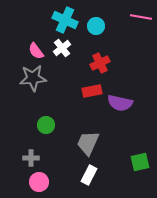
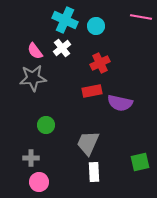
pink semicircle: moved 1 px left
white rectangle: moved 5 px right, 3 px up; rotated 30 degrees counterclockwise
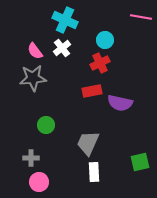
cyan circle: moved 9 px right, 14 px down
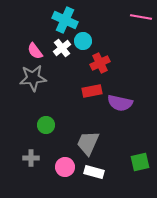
cyan circle: moved 22 px left, 1 px down
white rectangle: rotated 72 degrees counterclockwise
pink circle: moved 26 px right, 15 px up
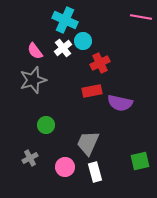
white cross: moved 1 px right
gray star: moved 2 px down; rotated 12 degrees counterclockwise
gray cross: moved 1 px left; rotated 28 degrees counterclockwise
green square: moved 1 px up
white rectangle: moved 1 px right; rotated 60 degrees clockwise
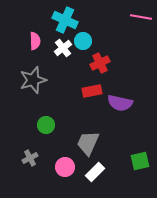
pink semicircle: moved 10 px up; rotated 144 degrees counterclockwise
white rectangle: rotated 60 degrees clockwise
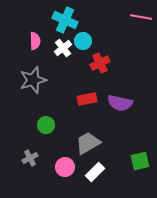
red rectangle: moved 5 px left, 8 px down
gray trapezoid: rotated 36 degrees clockwise
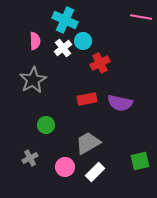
gray star: rotated 12 degrees counterclockwise
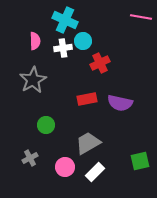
white cross: rotated 30 degrees clockwise
